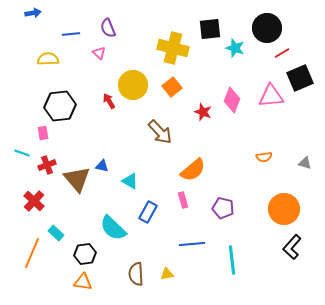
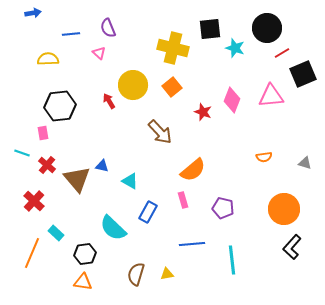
black square at (300, 78): moved 3 px right, 4 px up
red cross at (47, 165): rotated 30 degrees counterclockwise
brown semicircle at (136, 274): rotated 20 degrees clockwise
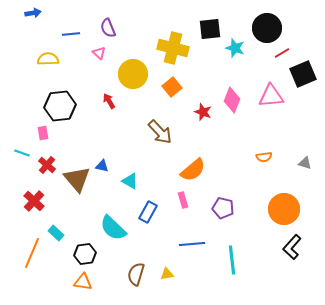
yellow circle at (133, 85): moved 11 px up
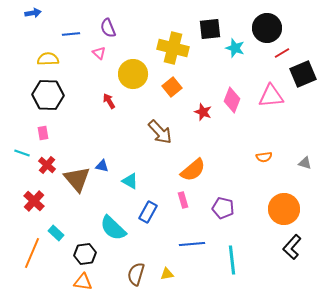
black hexagon at (60, 106): moved 12 px left, 11 px up; rotated 8 degrees clockwise
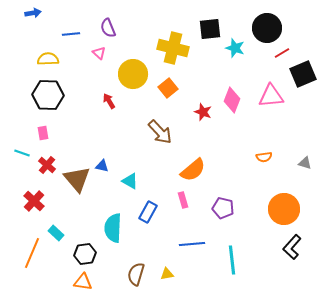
orange square at (172, 87): moved 4 px left, 1 px down
cyan semicircle at (113, 228): rotated 48 degrees clockwise
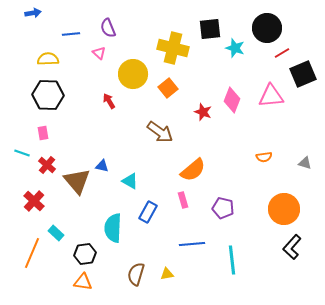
brown arrow at (160, 132): rotated 12 degrees counterclockwise
brown triangle at (77, 179): moved 2 px down
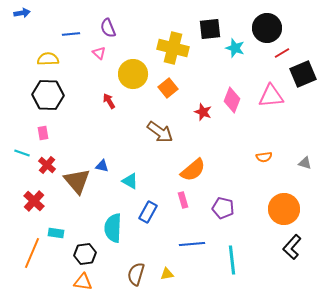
blue arrow at (33, 13): moved 11 px left
cyan rectangle at (56, 233): rotated 35 degrees counterclockwise
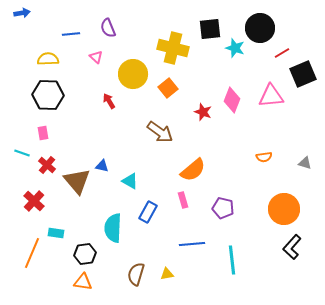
black circle at (267, 28): moved 7 px left
pink triangle at (99, 53): moved 3 px left, 4 px down
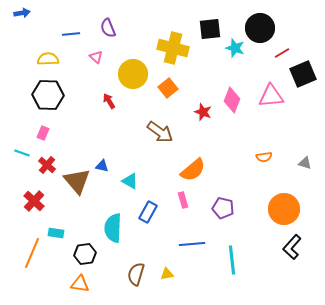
pink rectangle at (43, 133): rotated 32 degrees clockwise
orange triangle at (83, 282): moved 3 px left, 2 px down
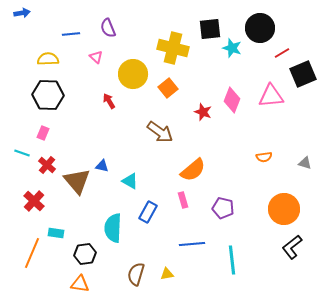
cyan star at (235, 48): moved 3 px left
black L-shape at (292, 247): rotated 10 degrees clockwise
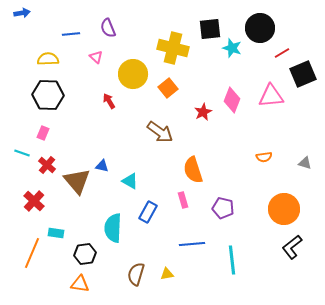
red star at (203, 112): rotated 24 degrees clockwise
orange semicircle at (193, 170): rotated 112 degrees clockwise
